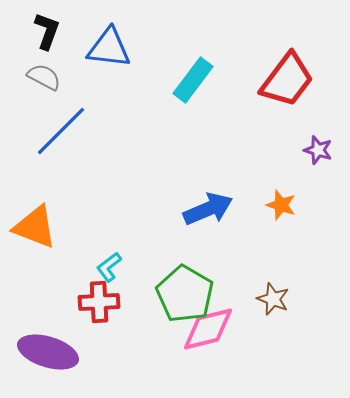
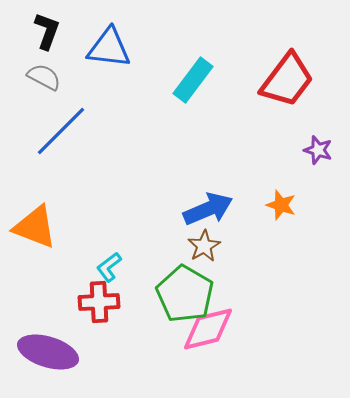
brown star: moved 69 px left, 53 px up; rotated 20 degrees clockwise
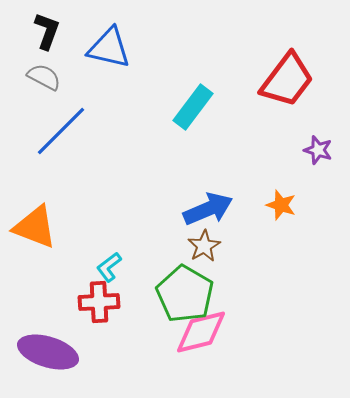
blue triangle: rotated 6 degrees clockwise
cyan rectangle: moved 27 px down
pink diamond: moved 7 px left, 3 px down
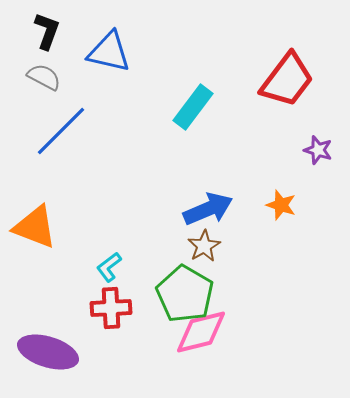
blue triangle: moved 4 px down
red cross: moved 12 px right, 6 px down
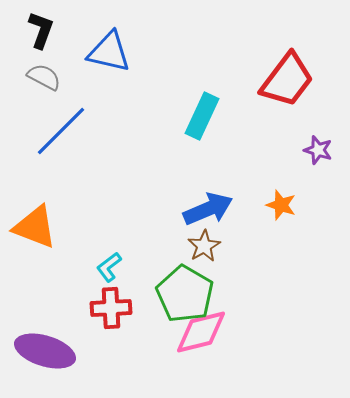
black L-shape: moved 6 px left, 1 px up
cyan rectangle: moved 9 px right, 9 px down; rotated 12 degrees counterclockwise
purple ellipse: moved 3 px left, 1 px up
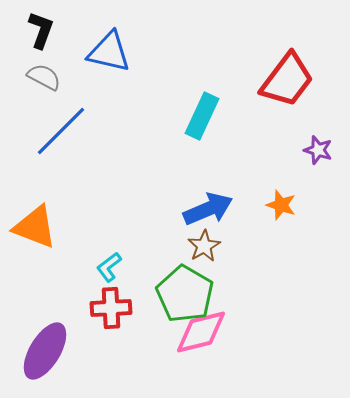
purple ellipse: rotated 76 degrees counterclockwise
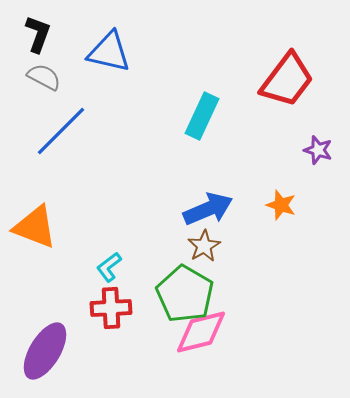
black L-shape: moved 3 px left, 4 px down
